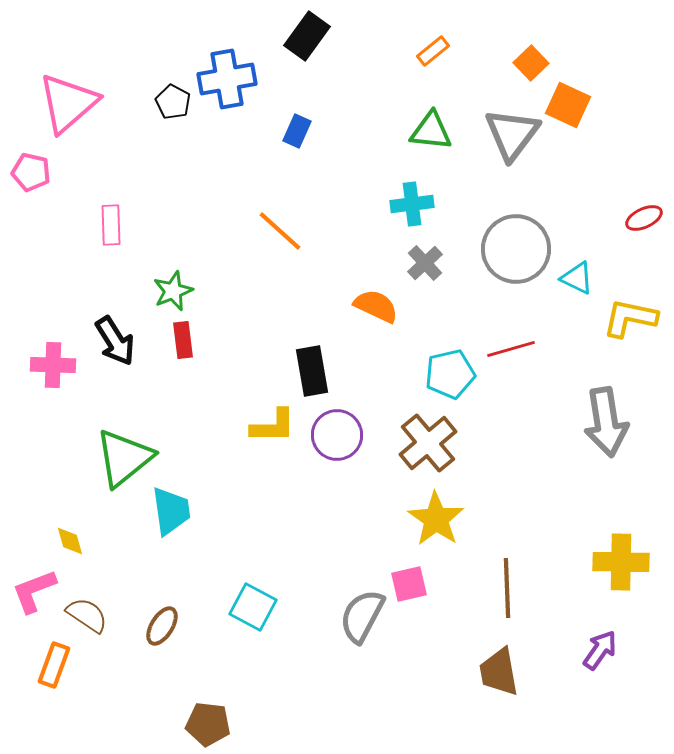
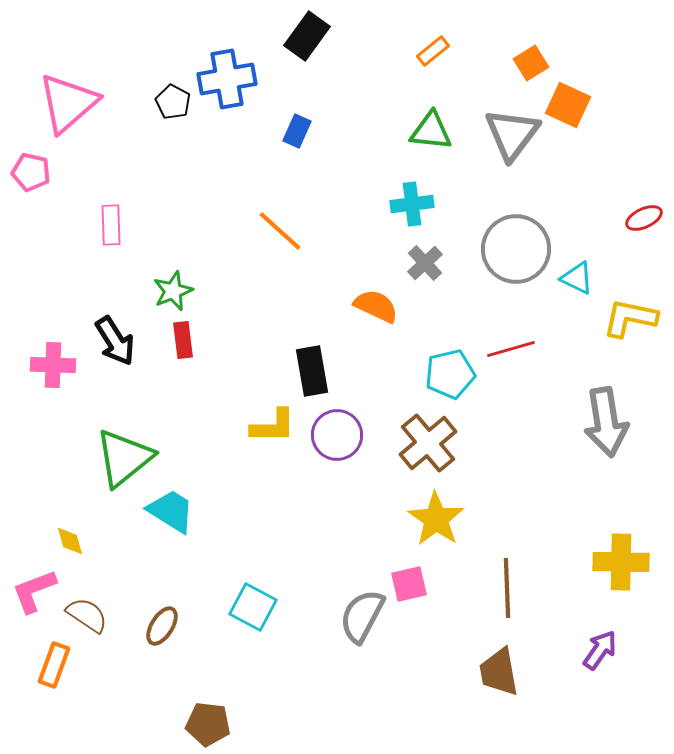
orange square at (531, 63): rotated 12 degrees clockwise
cyan trapezoid at (171, 511): rotated 50 degrees counterclockwise
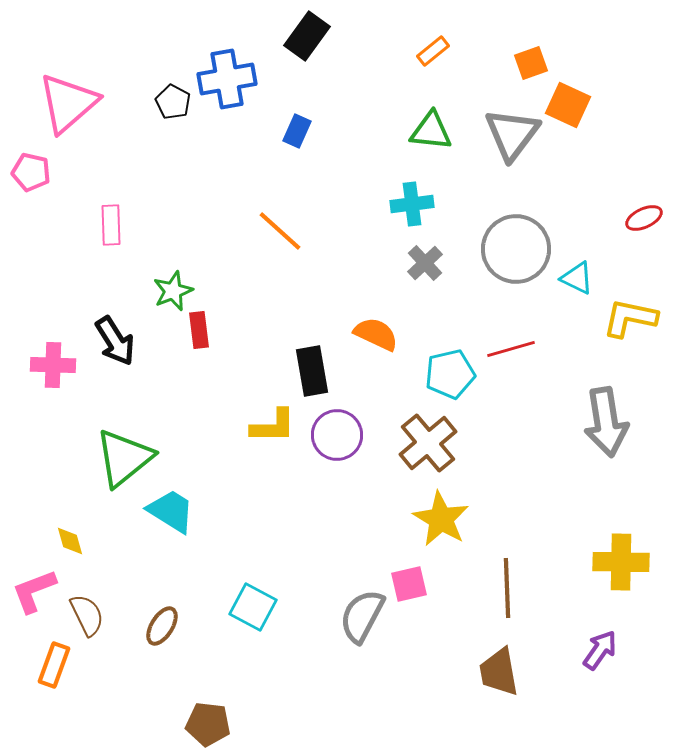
orange square at (531, 63): rotated 12 degrees clockwise
orange semicircle at (376, 306): moved 28 px down
red rectangle at (183, 340): moved 16 px right, 10 px up
yellow star at (436, 519): moved 5 px right; rotated 4 degrees counterclockwise
brown semicircle at (87, 615): rotated 30 degrees clockwise
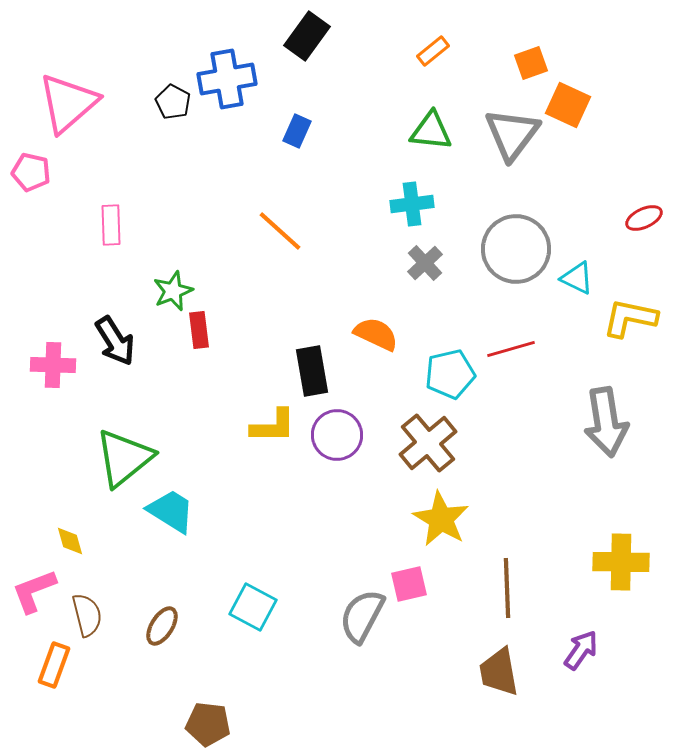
brown semicircle at (87, 615): rotated 12 degrees clockwise
purple arrow at (600, 650): moved 19 px left
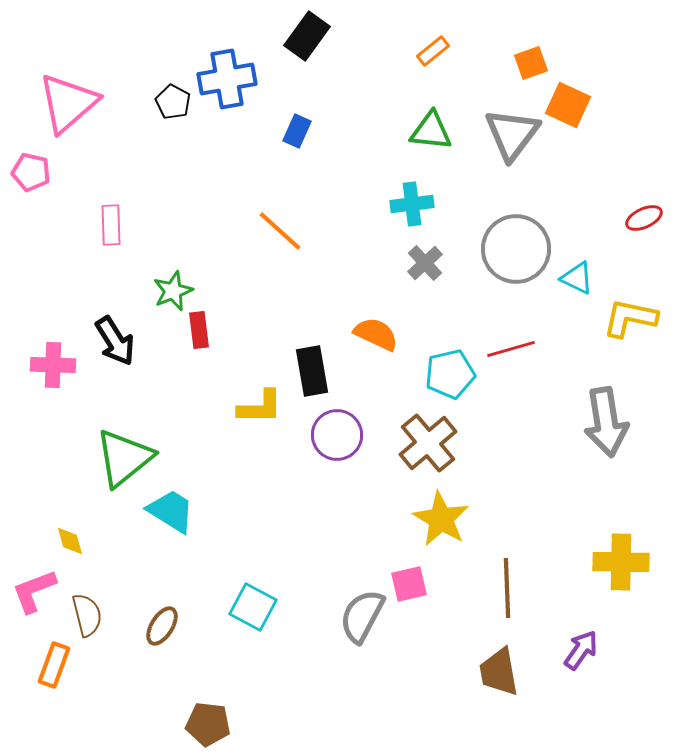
yellow L-shape at (273, 426): moved 13 px left, 19 px up
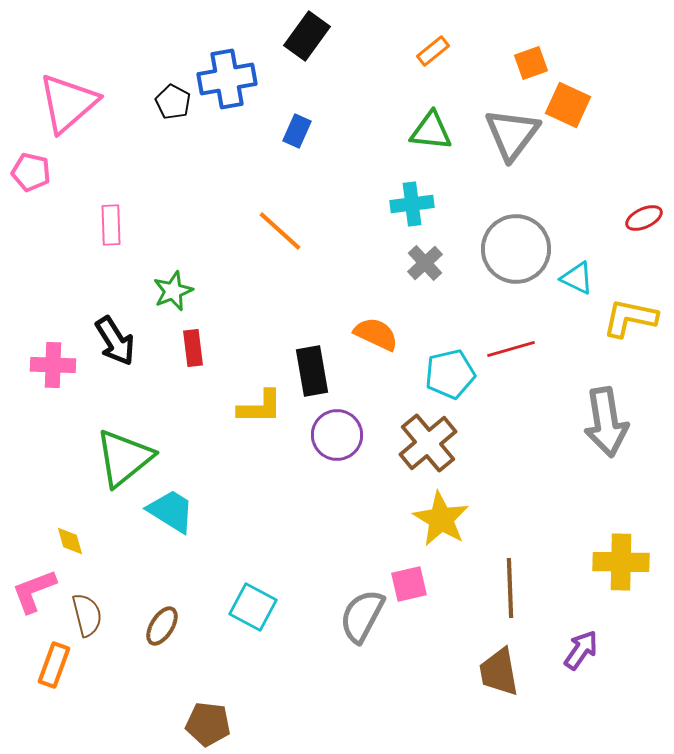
red rectangle at (199, 330): moved 6 px left, 18 px down
brown line at (507, 588): moved 3 px right
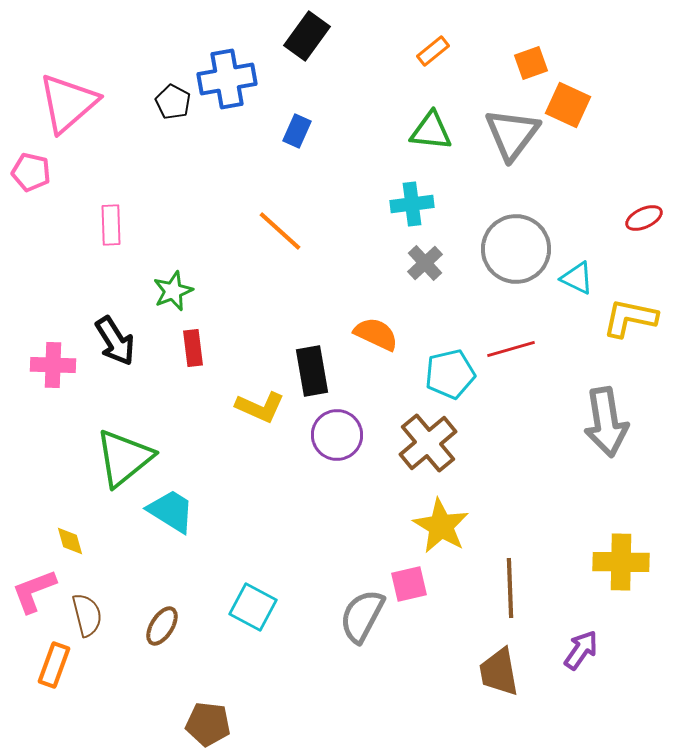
yellow L-shape at (260, 407): rotated 24 degrees clockwise
yellow star at (441, 519): moved 7 px down
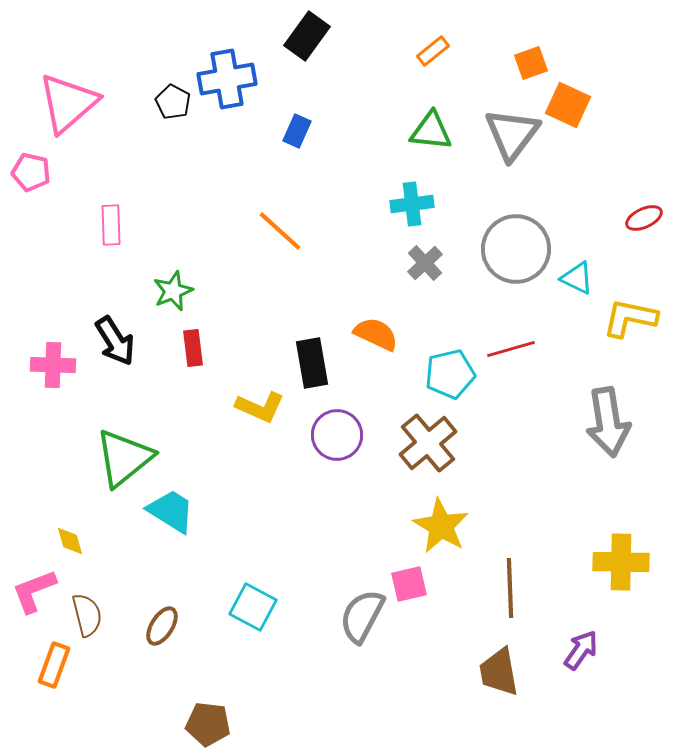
black rectangle at (312, 371): moved 8 px up
gray arrow at (606, 422): moved 2 px right
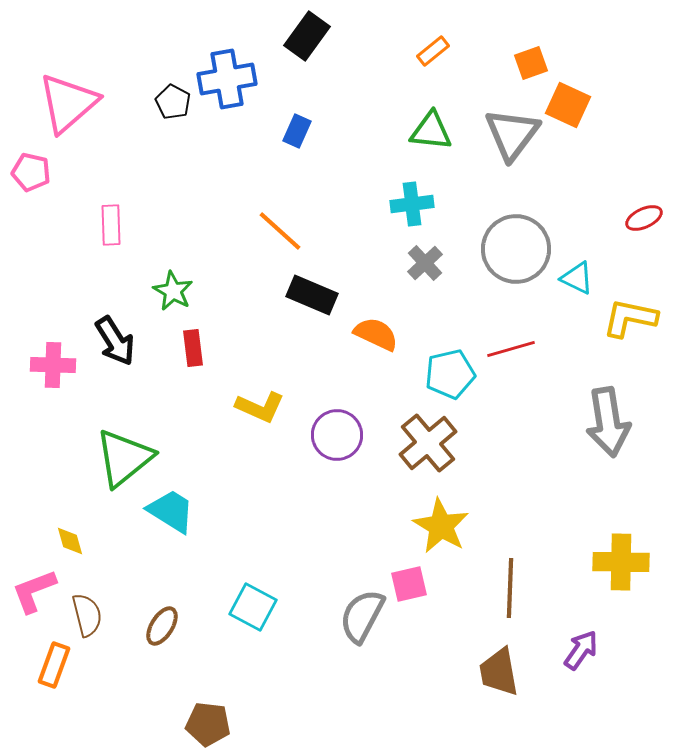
green star at (173, 291): rotated 21 degrees counterclockwise
black rectangle at (312, 363): moved 68 px up; rotated 57 degrees counterclockwise
brown line at (510, 588): rotated 4 degrees clockwise
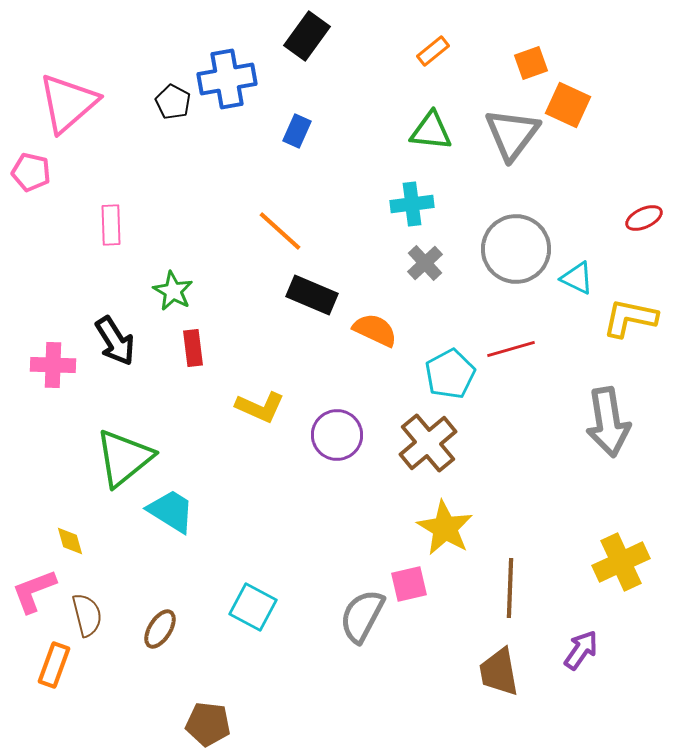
orange semicircle at (376, 334): moved 1 px left, 4 px up
cyan pentagon at (450, 374): rotated 15 degrees counterclockwise
yellow star at (441, 526): moved 4 px right, 2 px down
yellow cross at (621, 562): rotated 26 degrees counterclockwise
brown ellipse at (162, 626): moved 2 px left, 3 px down
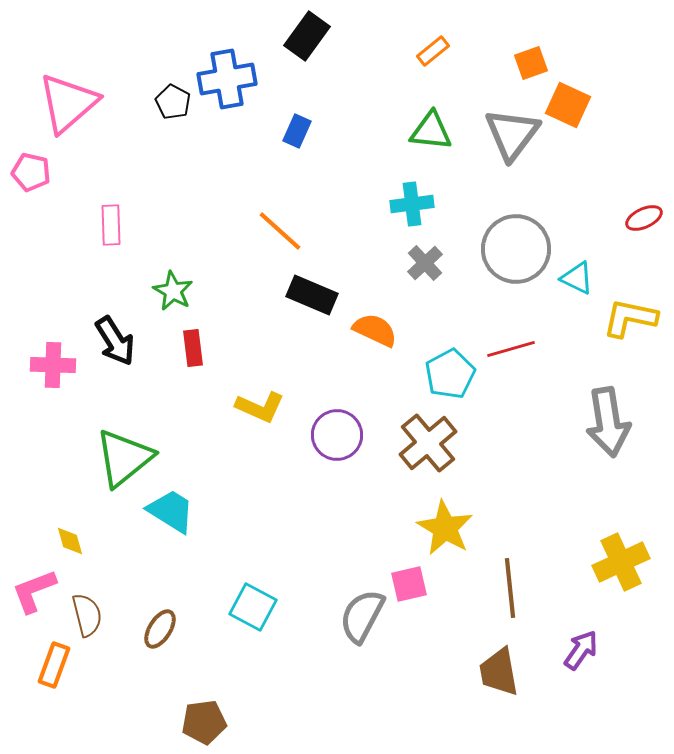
brown line at (510, 588): rotated 8 degrees counterclockwise
brown pentagon at (208, 724): moved 4 px left, 2 px up; rotated 15 degrees counterclockwise
